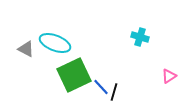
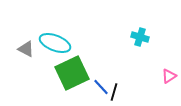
green square: moved 2 px left, 2 px up
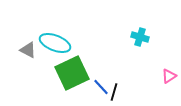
gray triangle: moved 2 px right, 1 px down
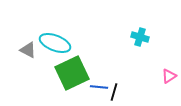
blue line: moved 2 px left; rotated 42 degrees counterclockwise
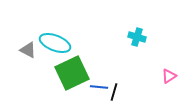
cyan cross: moved 3 px left
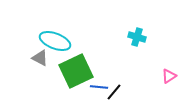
cyan ellipse: moved 2 px up
gray triangle: moved 12 px right, 8 px down
green square: moved 4 px right, 2 px up
black line: rotated 24 degrees clockwise
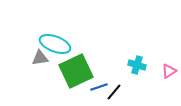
cyan cross: moved 28 px down
cyan ellipse: moved 3 px down
gray triangle: rotated 36 degrees counterclockwise
pink triangle: moved 5 px up
blue line: rotated 24 degrees counterclockwise
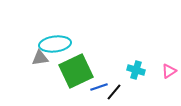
cyan ellipse: rotated 28 degrees counterclockwise
cyan cross: moved 1 px left, 5 px down
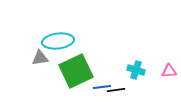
cyan ellipse: moved 3 px right, 3 px up
pink triangle: rotated 28 degrees clockwise
blue line: moved 3 px right; rotated 12 degrees clockwise
black line: moved 2 px right, 2 px up; rotated 42 degrees clockwise
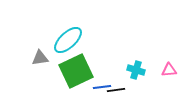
cyan ellipse: moved 10 px right, 1 px up; rotated 36 degrees counterclockwise
pink triangle: moved 1 px up
